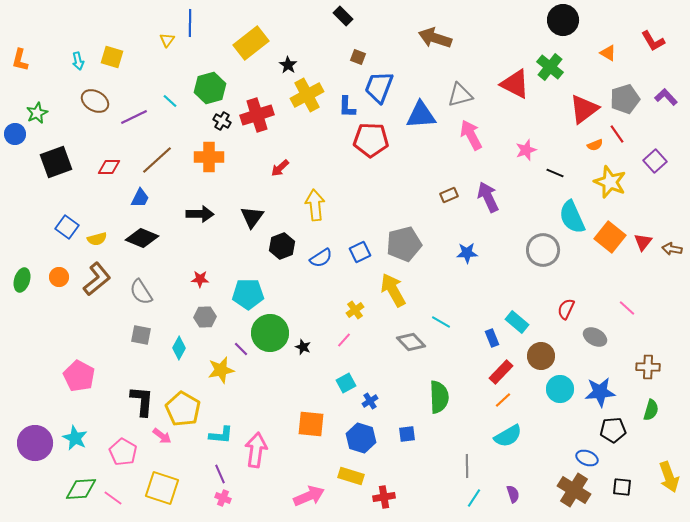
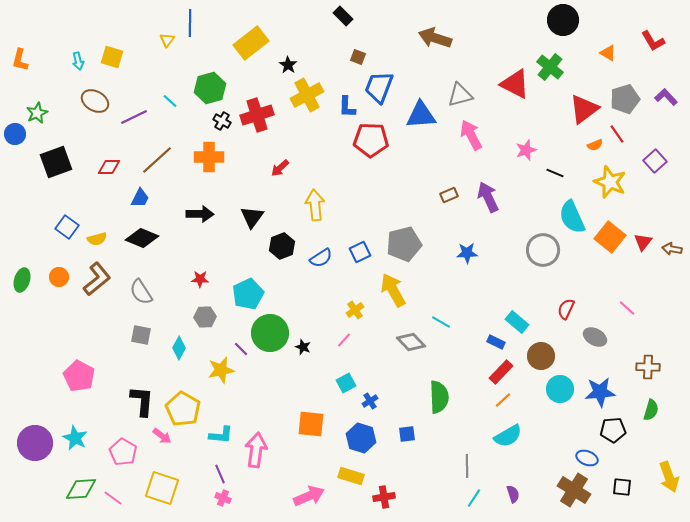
cyan pentagon at (248, 294): rotated 24 degrees counterclockwise
blue rectangle at (492, 338): moved 4 px right, 4 px down; rotated 42 degrees counterclockwise
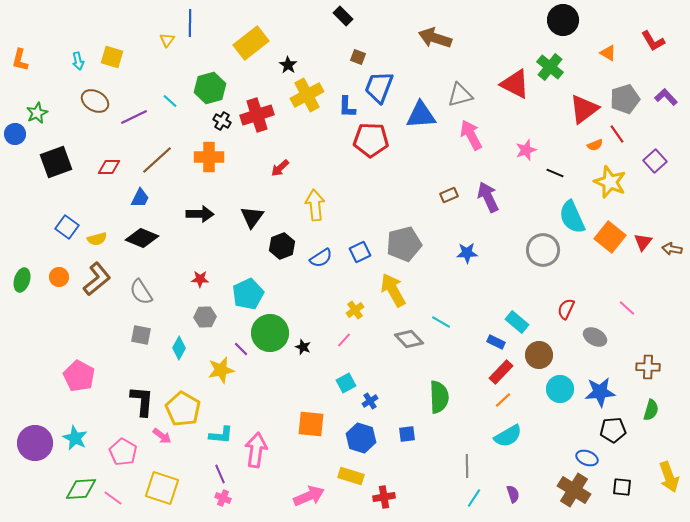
gray diamond at (411, 342): moved 2 px left, 3 px up
brown circle at (541, 356): moved 2 px left, 1 px up
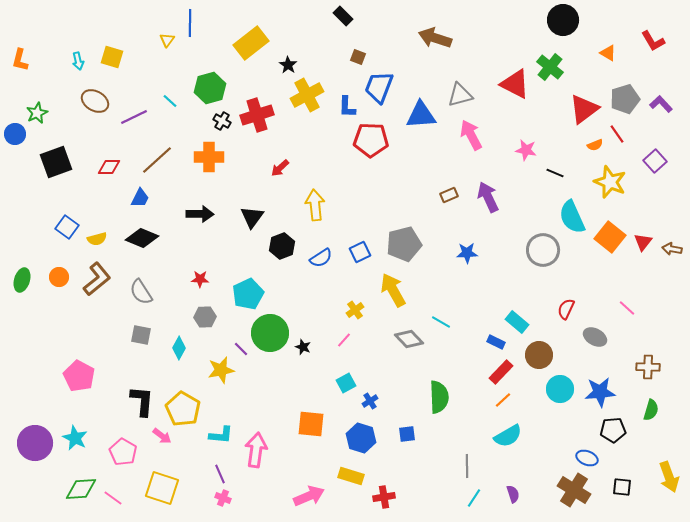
purple L-shape at (666, 97): moved 5 px left, 7 px down
pink star at (526, 150): rotated 30 degrees clockwise
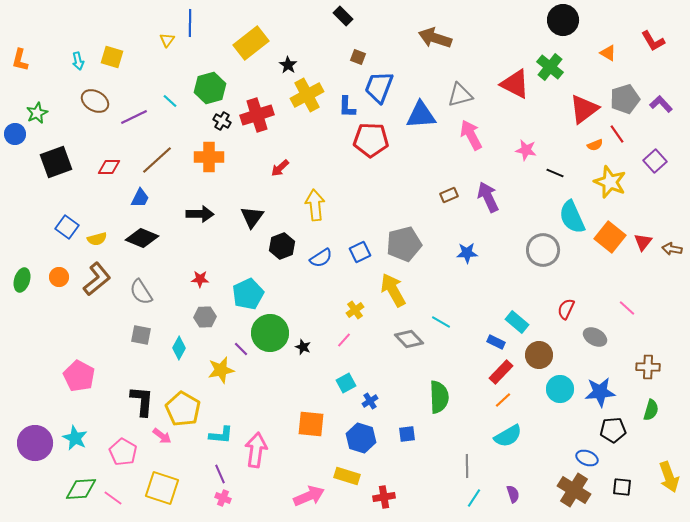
yellow rectangle at (351, 476): moved 4 px left
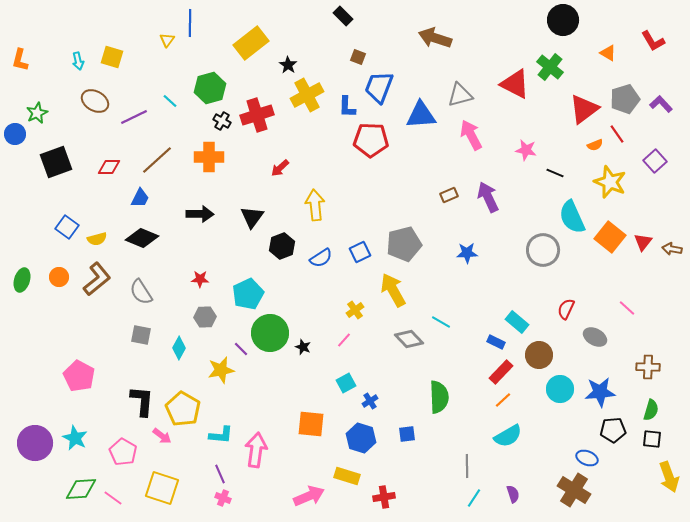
black square at (622, 487): moved 30 px right, 48 px up
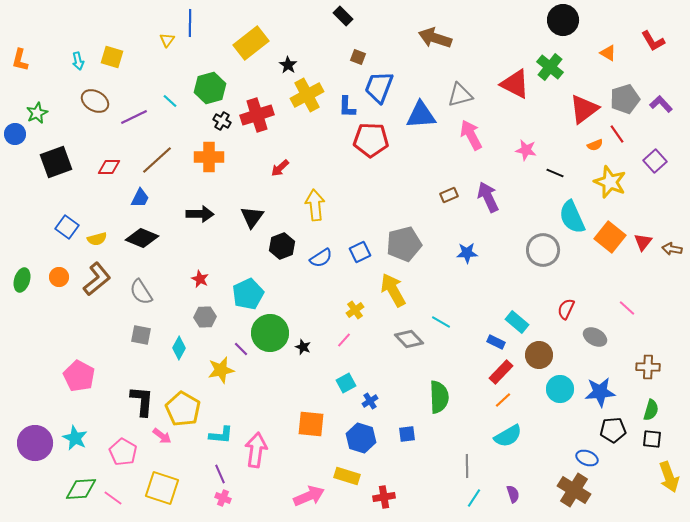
red star at (200, 279): rotated 24 degrees clockwise
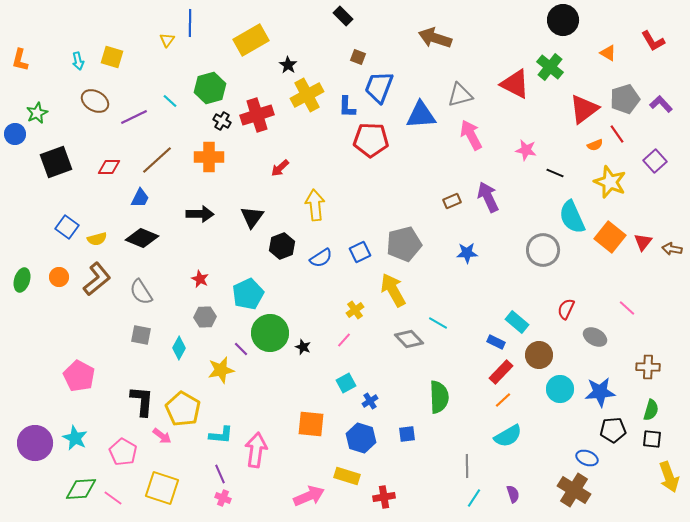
yellow rectangle at (251, 43): moved 3 px up; rotated 8 degrees clockwise
brown rectangle at (449, 195): moved 3 px right, 6 px down
cyan line at (441, 322): moved 3 px left, 1 px down
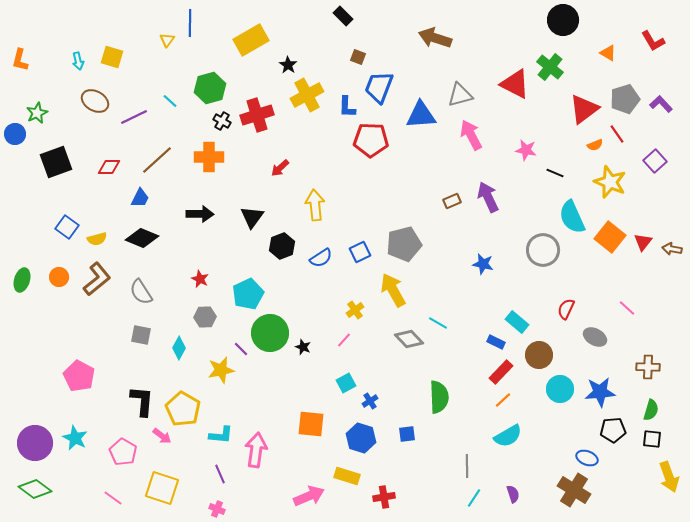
blue star at (467, 253): moved 16 px right, 11 px down; rotated 15 degrees clockwise
green diamond at (81, 489): moved 46 px left; rotated 40 degrees clockwise
pink cross at (223, 498): moved 6 px left, 11 px down
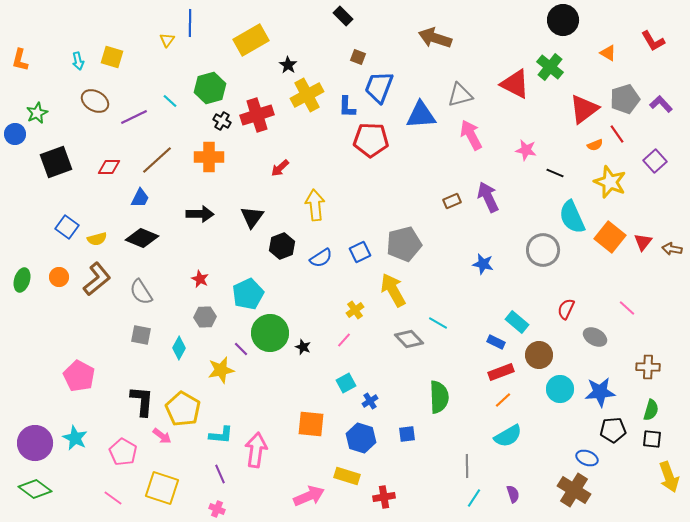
red rectangle at (501, 372): rotated 25 degrees clockwise
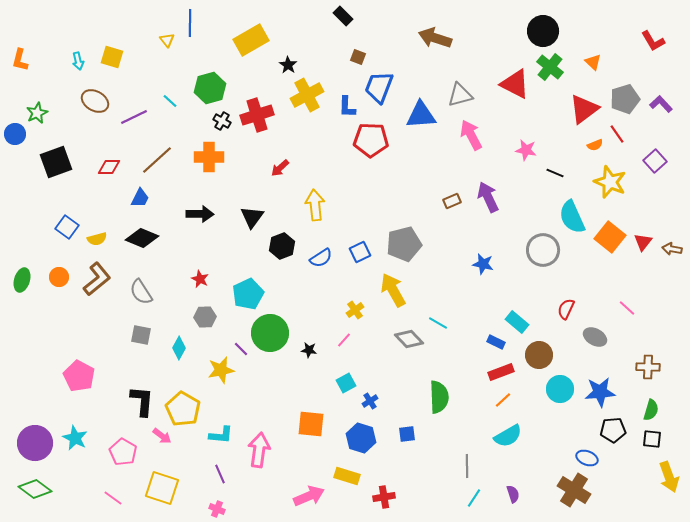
black circle at (563, 20): moved 20 px left, 11 px down
yellow triangle at (167, 40): rotated 14 degrees counterclockwise
orange triangle at (608, 53): moved 15 px left, 9 px down; rotated 12 degrees clockwise
black star at (303, 347): moved 6 px right, 3 px down; rotated 14 degrees counterclockwise
pink arrow at (256, 450): moved 3 px right
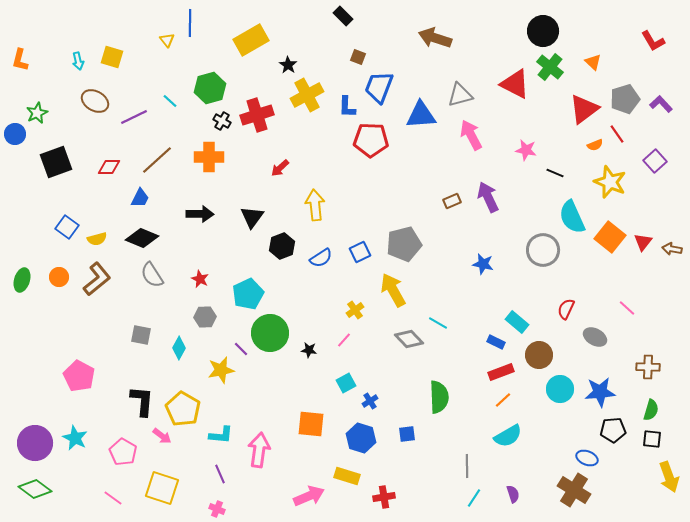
gray semicircle at (141, 292): moved 11 px right, 17 px up
